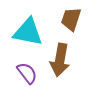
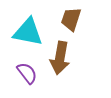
brown arrow: moved 2 px up
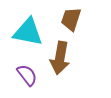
purple semicircle: moved 2 px down
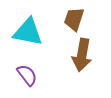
brown trapezoid: moved 3 px right
brown arrow: moved 22 px right, 3 px up
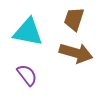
brown arrow: moved 6 px left, 2 px up; rotated 84 degrees counterclockwise
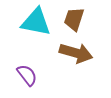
cyan triangle: moved 8 px right, 10 px up
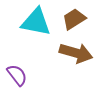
brown trapezoid: rotated 40 degrees clockwise
purple semicircle: moved 10 px left
